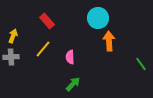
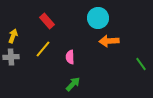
orange arrow: rotated 90 degrees counterclockwise
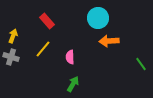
gray cross: rotated 21 degrees clockwise
green arrow: rotated 14 degrees counterclockwise
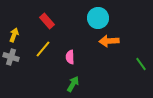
yellow arrow: moved 1 px right, 1 px up
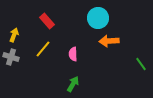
pink semicircle: moved 3 px right, 3 px up
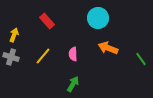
orange arrow: moved 1 px left, 7 px down; rotated 24 degrees clockwise
yellow line: moved 7 px down
green line: moved 5 px up
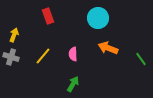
red rectangle: moved 1 px right, 5 px up; rotated 21 degrees clockwise
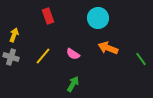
pink semicircle: rotated 56 degrees counterclockwise
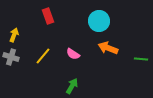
cyan circle: moved 1 px right, 3 px down
green line: rotated 48 degrees counterclockwise
green arrow: moved 1 px left, 2 px down
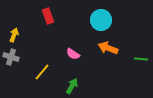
cyan circle: moved 2 px right, 1 px up
yellow line: moved 1 px left, 16 px down
